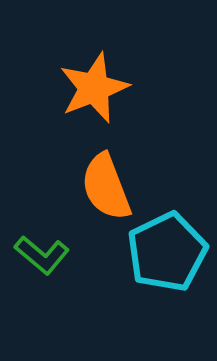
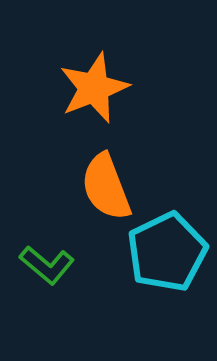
green L-shape: moved 5 px right, 10 px down
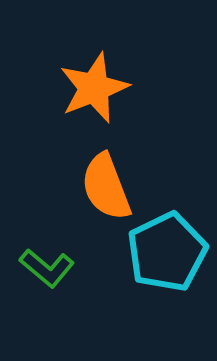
green L-shape: moved 3 px down
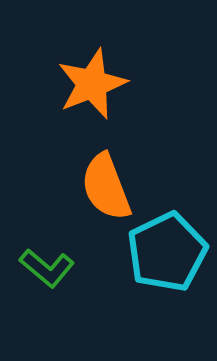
orange star: moved 2 px left, 4 px up
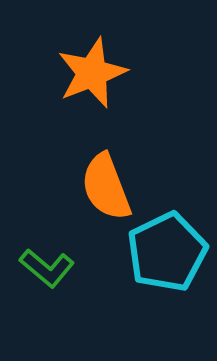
orange star: moved 11 px up
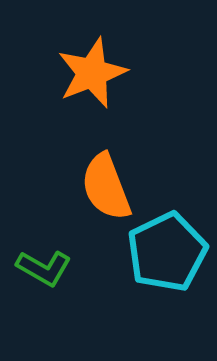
green L-shape: moved 3 px left; rotated 10 degrees counterclockwise
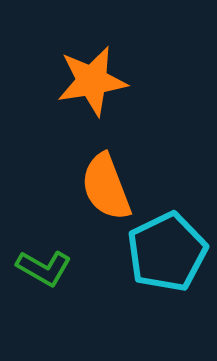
orange star: moved 8 px down; rotated 12 degrees clockwise
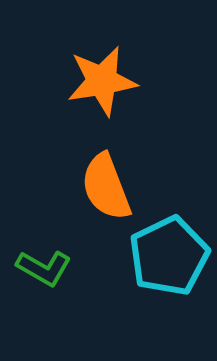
orange star: moved 10 px right
cyan pentagon: moved 2 px right, 4 px down
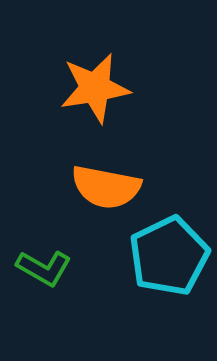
orange star: moved 7 px left, 7 px down
orange semicircle: rotated 58 degrees counterclockwise
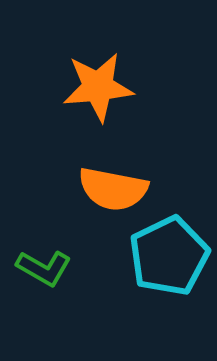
orange star: moved 3 px right, 1 px up; rotated 4 degrees clockwise
orange semicircle: moved 7 px right, 2 px down
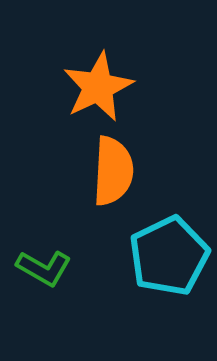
orange star: rotated 20 degrees counterclockwise
orange semicircle: moved 18 px up; rotated 98 degrees counterclockwise
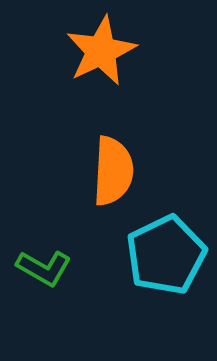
orange star: moved 3 px right, 36 px up
cyan pentagon: moved 3 px left, 1 px up
